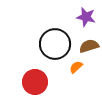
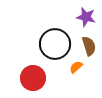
brown semicircle: rotated 90 degrees clockwise
red circle: moved 2 px left, 4 px up
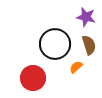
brown semicircle: moved 1 px up
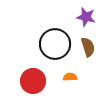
brown semicircle: moved 1 px left, 2 px down
orange semicircle: moved 6 px left, 10 px down; rotated 40 degrees clockwise
red circle: moved 3 px down
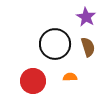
purple star: rotated 18 degrees clockwise
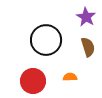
black circle: moved 9 px left, 4 px up
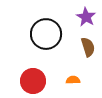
black circle: moved 6 px up
orange semicircle: moved 3 px right, 3 px down
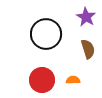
brown semicircle: moved 2 px down
red circle: moved 9 px right, 1 px up
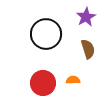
purple star: rotated 12 degrees clockwise
red circle: moved 1 px right, 3 px down
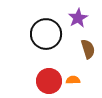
purple star: moved 8 px left, 1 px down
red circle: moved 6 px right, 2 px up
